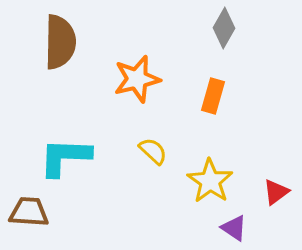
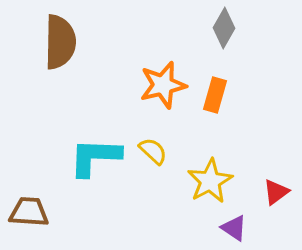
orange star: moved 26 px right, 6 px down
orange rectangle: moved 2 px right, 1 px up
cyan L-shape: moved 30 px right
yellow star: rotated 9 degrees clockwise
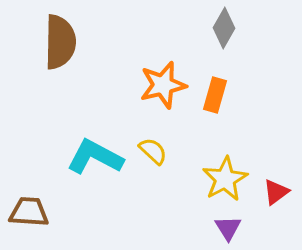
cyan L-shape: rotated 26 degrees clockwise
yellow star: moved 15 px right, 2 px up
purple triangle: moved 6 px left; rotated 24 degrees clockwise
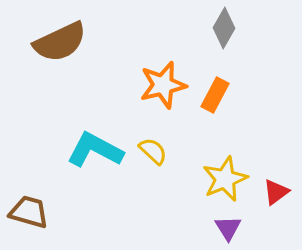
brown semicircle: rotated 64 degrees clockwise
orange rectangle: rotated 12 degrees clockwise
cyan L-shape: moved 7 px up
yellow star: rotated 6 degrees clockwise
brown trapezoid: rotated 12 degrees clockwise
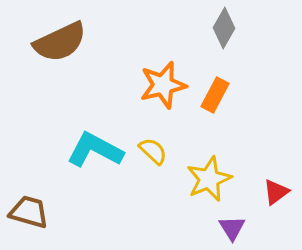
yellow star: moved 16 px left
purple triangle: moved 4 px right
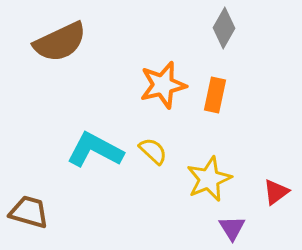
orange rectangle: rotated 16 degrees counterclockwise
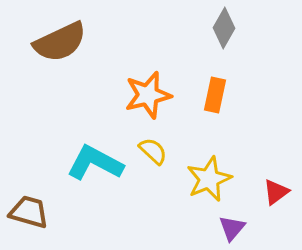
orange star: moved 15 px left, 10 px down
cyan L-shape: moved 13 px down
purple triangle: rotated 12 degrees clockwise
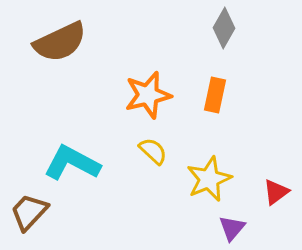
cyan L-shape: moved 23 px left
brown trapezoid: rotated 63 degrees counterclockwise
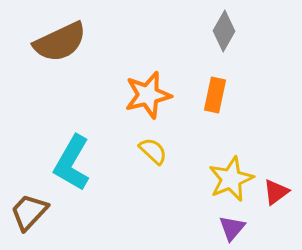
gray diamond: moved 3 px down
cyan L-shape: rotated 88 degrees counterclockwise
yellow star: moved 22 px right
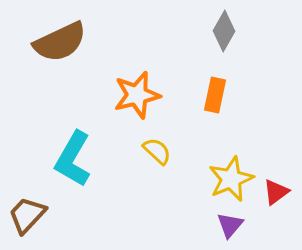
orange star: moved 11 px left
yellow semicircle: moved 4 px right
cyan L-shape: moved 1 px right, 4 px up
brown trapezoid: moved 2 px left, 3 px down
purple triangle: moved 2 px left, 3 px up
